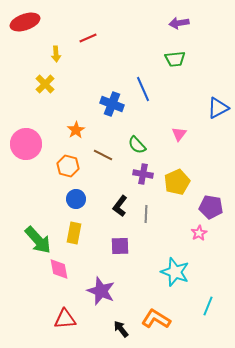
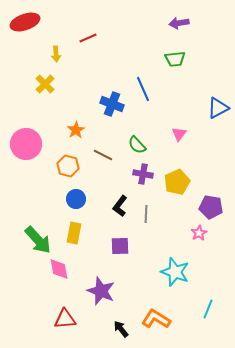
cyan line: moved 3 px down
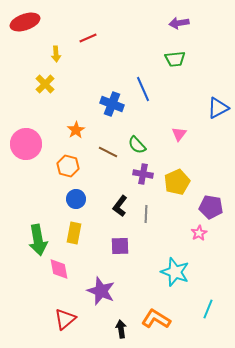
brown line: moved 5 px right, 3 px up
green arrow: rotated 32 degrees clockwise
red triangle: rotated 35 degrees counterclockwise
black arrow: rotated 30 degrees clockwise
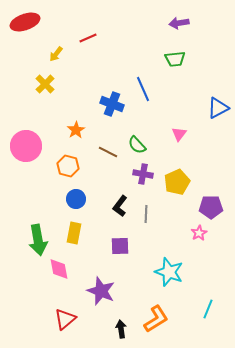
yellow arrow: rotated 42 degrees clockwise
pink circle: moved 2 px down
purple pentagon: rotated 10 degrees counterclockwise
cyan star: moved 6 px left
orange L-shape: rotated 116 degrees clockwise
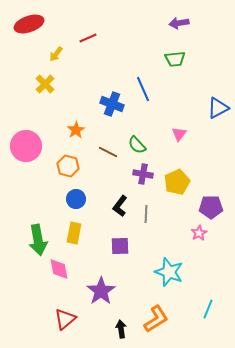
red ellipse: moved 4 px right, 2 px down
purple star: rotated 16 degrees clockwise
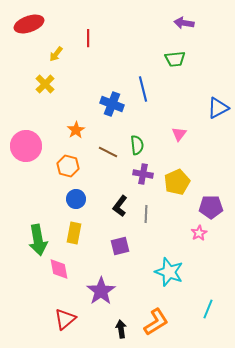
purple arrow: moved 5 px right; rotated 18 degrees clockwise
red line: rotated 66 degrees counterclockwise
blue line: rotated 10 degrees clockwise
green semicircle: rotated 144 degrees counterclockwise
purple square: rotated 12 degrees counterclockwise
orange L-shape: moved 3 px down
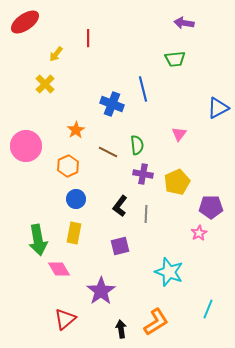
red ellipse: moved 4 px left, 2 px up; rotated 16 degrees counterclockwise
orange hexagon: rotated 20 degrees clockwise
pink diamond: rotated 20 degrees counterclockwise
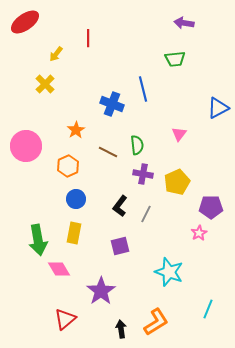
gray line: rotated 24 degrees clockwise
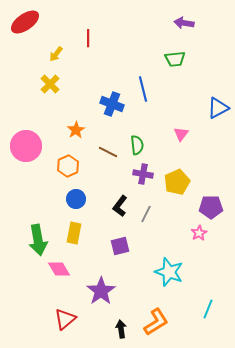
yellow cross: moved 5 px right
pink triangle: moved 2 px right
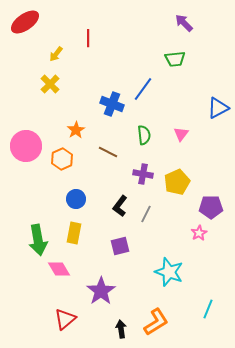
purple arrow: rotated 36 degrees clockwise
blue line: rotated 50 degrees clockwise
green semicircle: moved 7 px right, 10 px up
orange hexagon: moved 6 px left, 7 px up
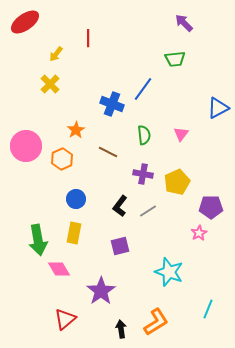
gray line: moved 2 px right, 3 px up; rotated 30 degrees clockwise
